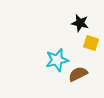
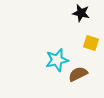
black star: moved 1 px right, 10 px up
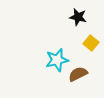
black star: moved 3 px left, 4 px down
yellow square: rotated 21 degrees clockwise
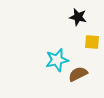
yellow square: moved 1 px right, 1 px up; rotated 35 degrees counterclockwise
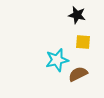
black star: moved 1 px left, 2 px up
yellow square: moved 9 px left
